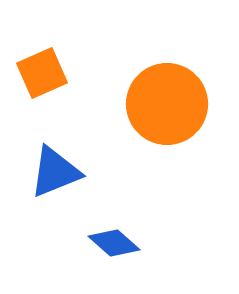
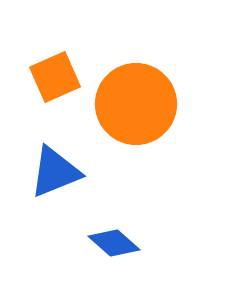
orange square: moved 13 px right, 4 px down
orange circle: moved 31 px left
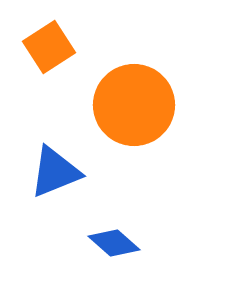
orange square: moved 6 px left, 30 px up; rotated 9 degrees counterclockwise
orange circle: moved 2 px left, 1 px down
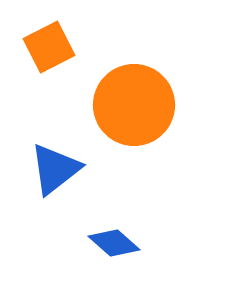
orange square: rotated 6 degrees clockwise
blue triangle: moved 3 px up; rotated 16 degrees counterclockwise
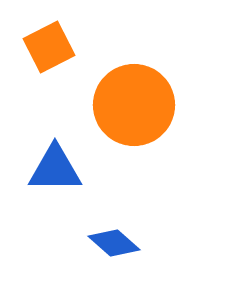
blue triangle: rotated 38 degrees clockwise
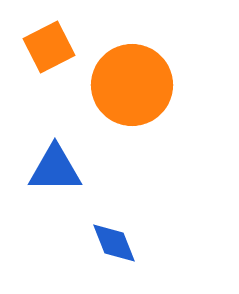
orange circle: moved 2 px left, 20 px up
blue diamond: rotated 27 degrees clockwise
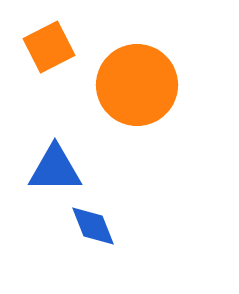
orange circle: moved 5 px right
blue diamond: moved 21 px left, 17 px up
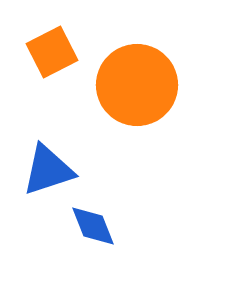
orange square: moved 3 px right, 5 px down
blue triangle: moved 7 px left, 1 px down; rotated 18 degrees counterclockwise
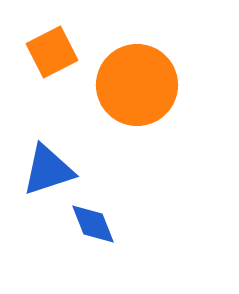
blue diamond: moved 2 px up
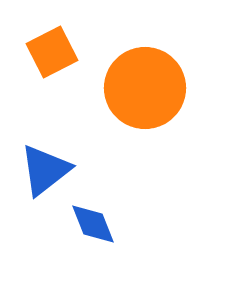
orange circle: moved 8 px right, 3 px down
blue triangle: moved 3 px left; rotated 20 degrees counterclockwise
